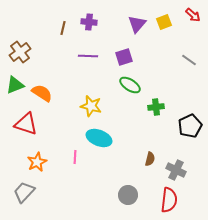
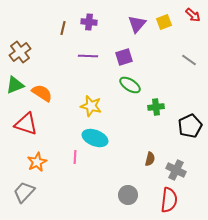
cyan ellipse: moved 4 px left
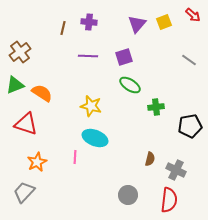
black pentagon: rotated 15 degrees clockwise
